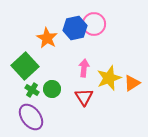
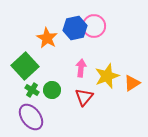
pink circle: moved 2 px down
pink arrow: moved 3 px left
yellow star: moved 2 px left, 2 px up
green circle: moved 1 px down
red triangle: rotated 12 degrees clockwise
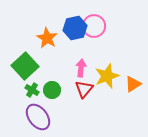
orange triangle: moved 1 px right, 1 px down
red triangle: moved 8 px up
purple ellipse: moved 7 px right
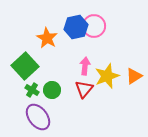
blue hexagon: moved 1 px right, 1 px up
pink arrow: moved 4 px right, 2 px up
orange triangle: moved 1 px right, 8 px up
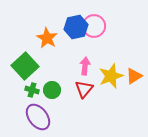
yellow star: moved 4 px right
green cross: rotated 16 degrees counterclockwise
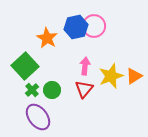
green cross: rotated 32 degrees clockwise
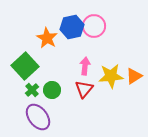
blue hexagon: moved 4 px left
yellow star: rotated 15 degrees clockwise
